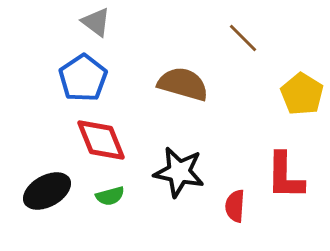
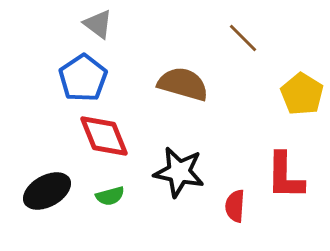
gray triangle: moved 2 px right, 2 px down
red diamond: moved 3 px right, 4 px up
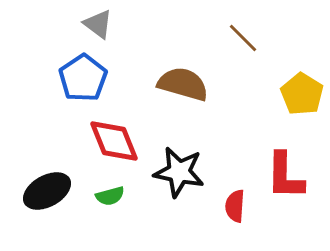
red diamond: moved 10 px right, 5 px down
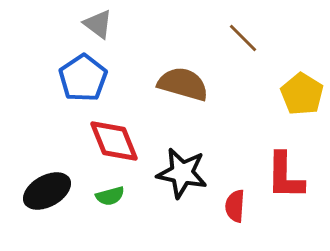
black star: moved 3 px right, 1 px down
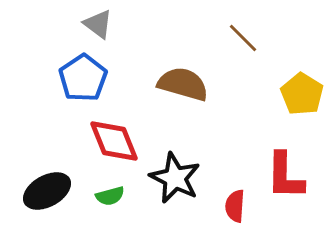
black star: moved 7 px left, 5 px down; rotated 15 degrees clockwise
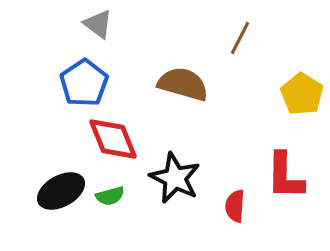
brown line: moved 3 px left; rotated 72 degrees clockwise
blue pentagon: moved 1 px right, 5 px down
red diamond: moved 1 px left, 2 px up
black ellipse: moved 14 px right
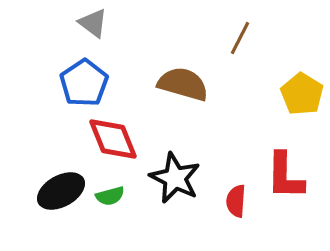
gray triangle: moved 5 px left, 1 px up
red semicircle: moved 1 px right, 5 px up
